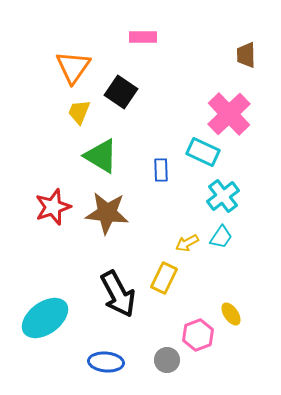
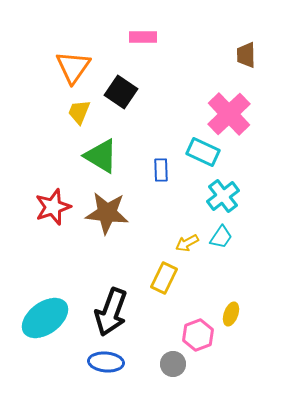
black arrow: moved 7 px left, 18 px down; rotated 48 degrees clockwise
yellow ellipse: rotated 55 degrees clockwise
gray circle: moved 6 px right, 4 px down
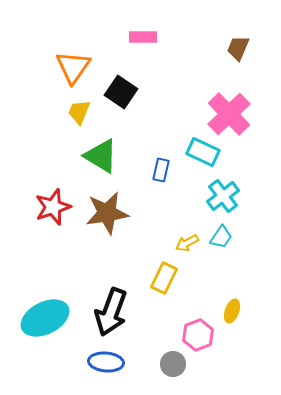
brown trapezoid: moved 8 px left, 7 px up; rotated 24 degrees clockwise
blue rectangle: rotated 15 degrees clockwise
brown star: rotated 15 degrees counterclockwise
yellow ellipse: moved 1 px right, 3 px up
cyan ellipse: rotated 9 degrees clockwise
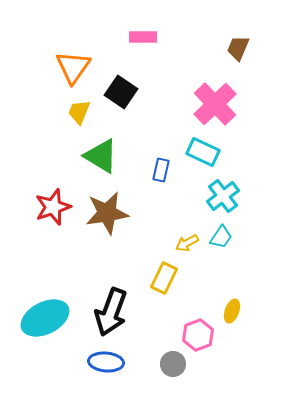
pink cross: moved 14 px left, 10 px up
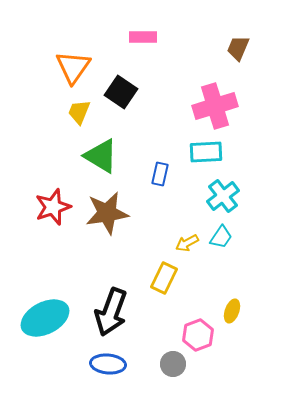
pink cross: moved 2 px down; rotated 27 degrees clockwise
cyan rectangle: moved 3 px right; rotated 28 degrees counterclockwise
blue rectangle: moved 1 px left, 4 px down
blue ellipse: moved 2 px right, 2 px down
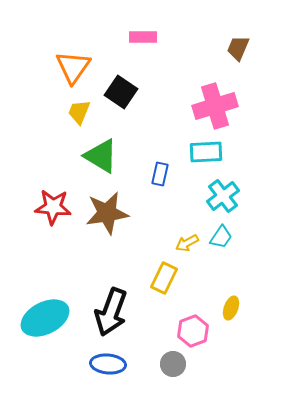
red star: rotated 24 degrees clockwise
yellow ellipse: moved 1 px left, 3 px up
pink hexagon: moved 5 px left, 4 px up
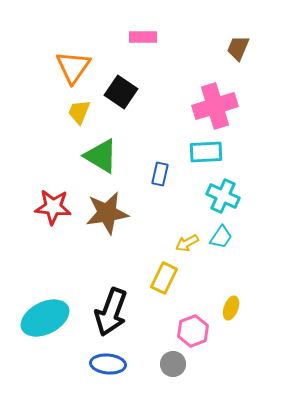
cyan cross: rotated 28 degrees counterclockwise
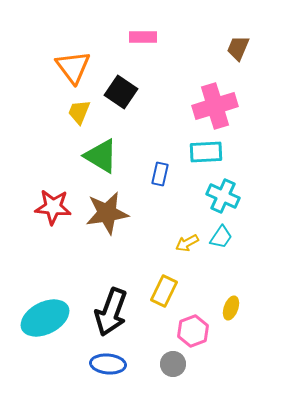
orange triangle: rotated 12 degrees counterclockwise
yellow rectangle: moved 13 px down
